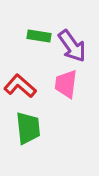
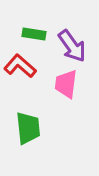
green rectangle: moved 5 px left, 2 px up
red L-shape: moved 20 px up
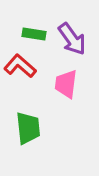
purple arrow: moved 7 px up
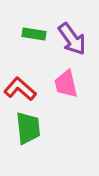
red L-shape: moved 23 px down
pink trapezoid: rotated 20 degrees counterclockwise
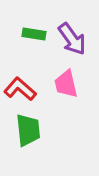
green trapezoid: moved 2 px down
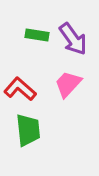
green rectangle: moved 3 px right, 1 px down
purple arrow: moved 1 px right
pink trapezoid: moved 2 px right; rotated 56 degrees clockwise
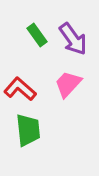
green rectangle: rotated 45 degrees clockwise
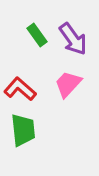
green trapezoid: moved 5 px left
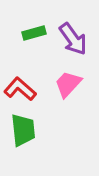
green rectangle: moved 3 px left, 2 px up; rotated 70 degrees counterclockwise
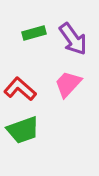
green trapezoid: rotated 76 degrees clockwise
